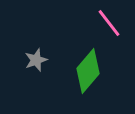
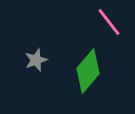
pink line: moved 1 px up
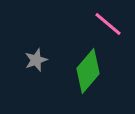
pink line: moved 1 px left, 2 px down; rotated 12 degrees counterclockwise
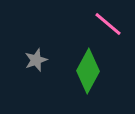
green diamond: rotated 12 degrees counterclockwise
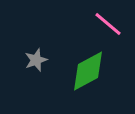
green diamond: rotated 33 degrees clockwise
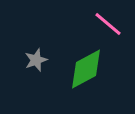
green diamond: moved 2 px left, 2 px up
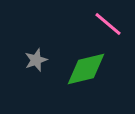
green diamond: rotated 15 degrees clockwise
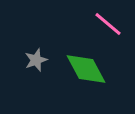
green diamond: rotated 75 degrees clockwise
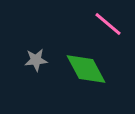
gray star: rotated 15 degrees clockwise
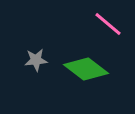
green diamond: rotated 24 degrees counterclockwise
